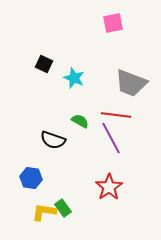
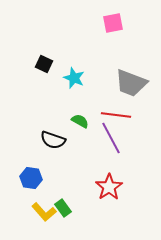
yellow L-shape: rotated 140 degrees counterclockwise
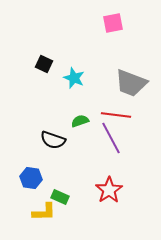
green semicircle: rotated 48 degrees counterclockwise
red star: moved 3 px down
green rectangle: moved 3 px left, 11 px up; rotated 30 degrees counterclockwise
yellow L-shape: rotated 50 degrees counterclockwise
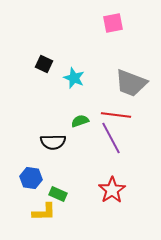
black semicircle: moved 2 px down; rotated 20 degrees counterclockwise
red star: moved 3 px right
green rectangle: moved 2 px left, 3 px up
